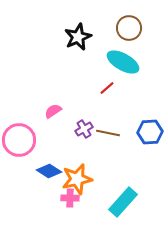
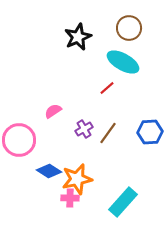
brown line: rotated 65 degrees counterclockwise
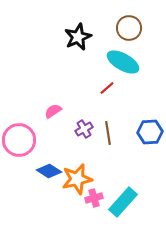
brown line: rotated 45 degrees counterclockwise
pink cross: moved 24 px right; rotated 18 degrees counterclockwise
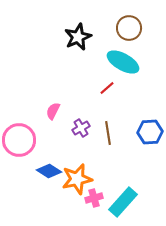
pink semicircle: rotated 30 degrees counterclockwise
purple cross: moved 3 px left, 1 px up
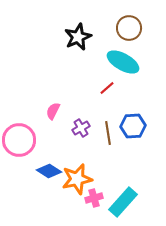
blue hexagon: moved 17 px left, 6 px up
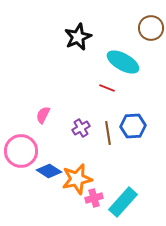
brown circle: moved 22 px right
red line: rotated 63 degrees clockwise
pink semicircle: moved 10 px left, 4 px down
pink circle: moved 2 px right, 11 px down
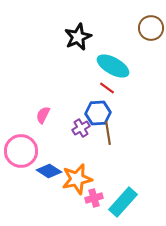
cyan ellipse: moved 10 px left, 4 px down
red line: rotated 14 degrees clockwise
blue hexagon: moved 35 px left, 13 px up
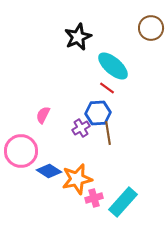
cyan ellipse: rotated 12 degrees clockwise
